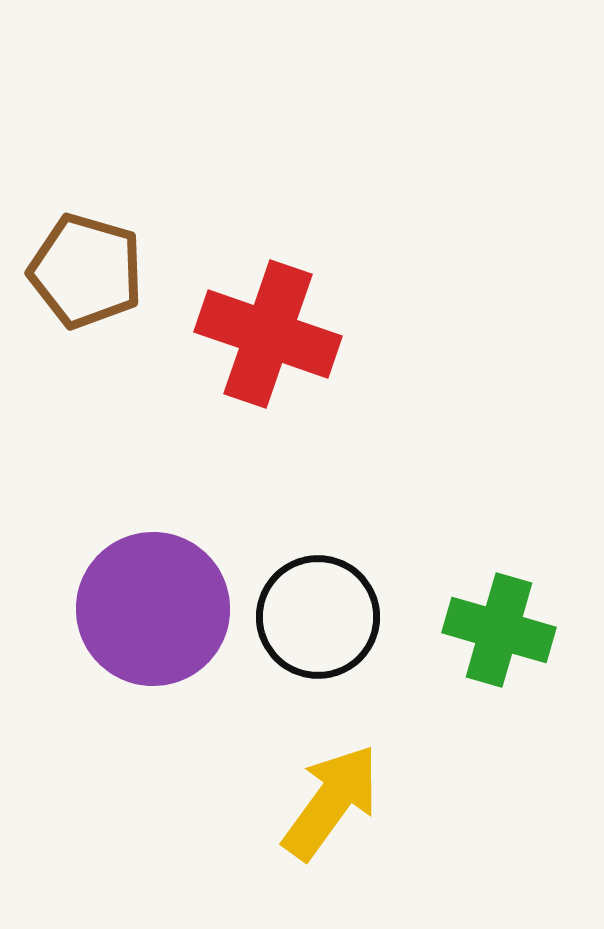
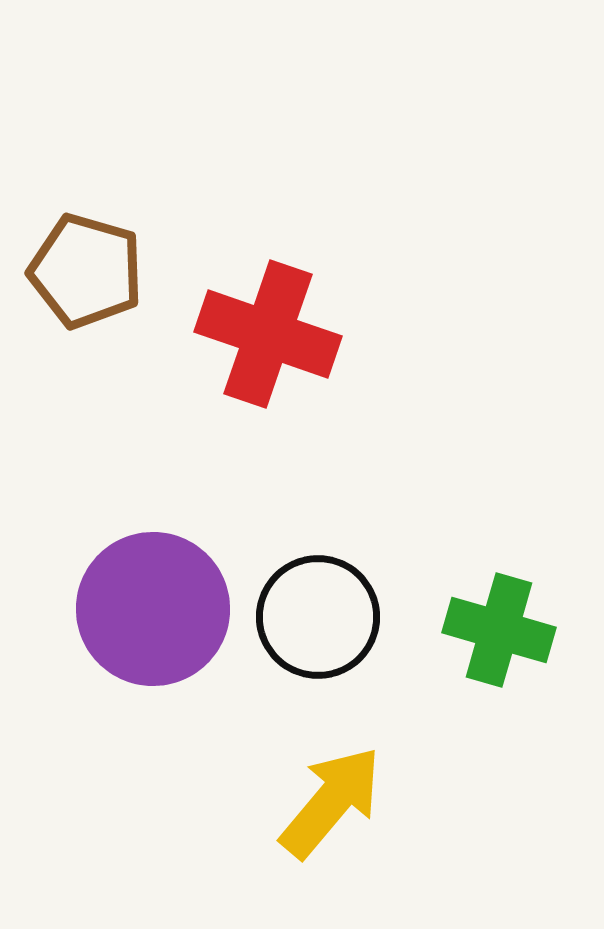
yellow arrow: rotated 4 degrees clockwise
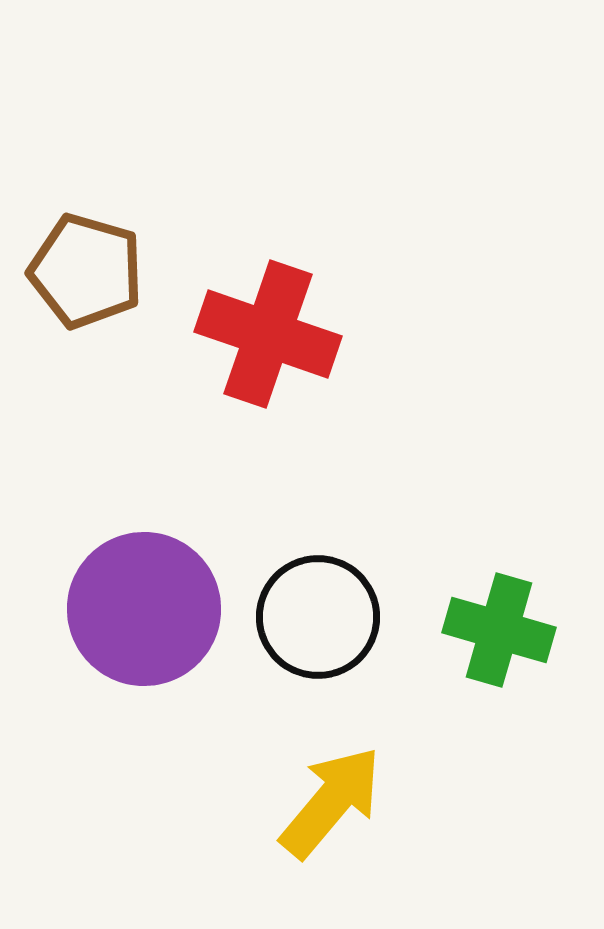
purple circle: moved 9 px left
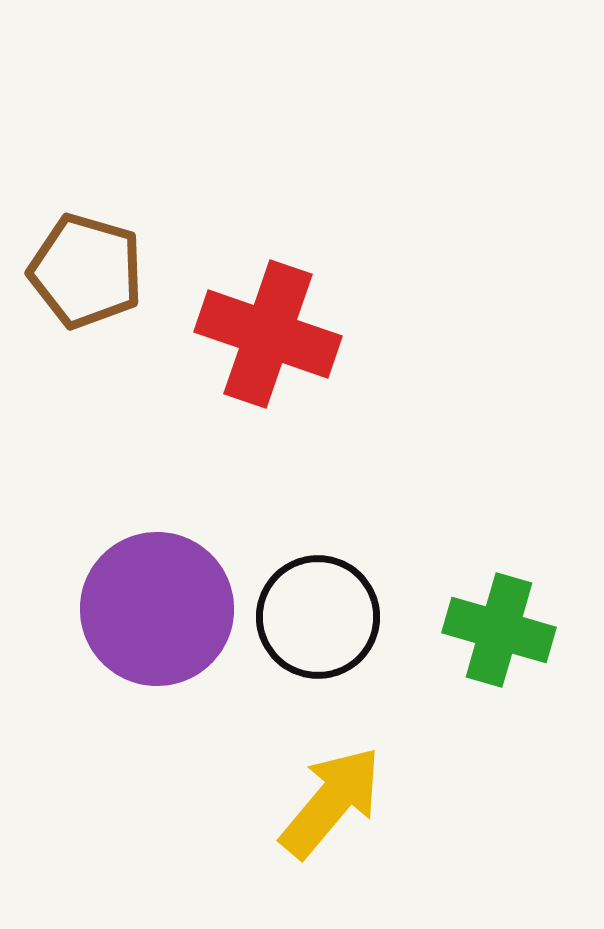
purple circle: moved 13 px right
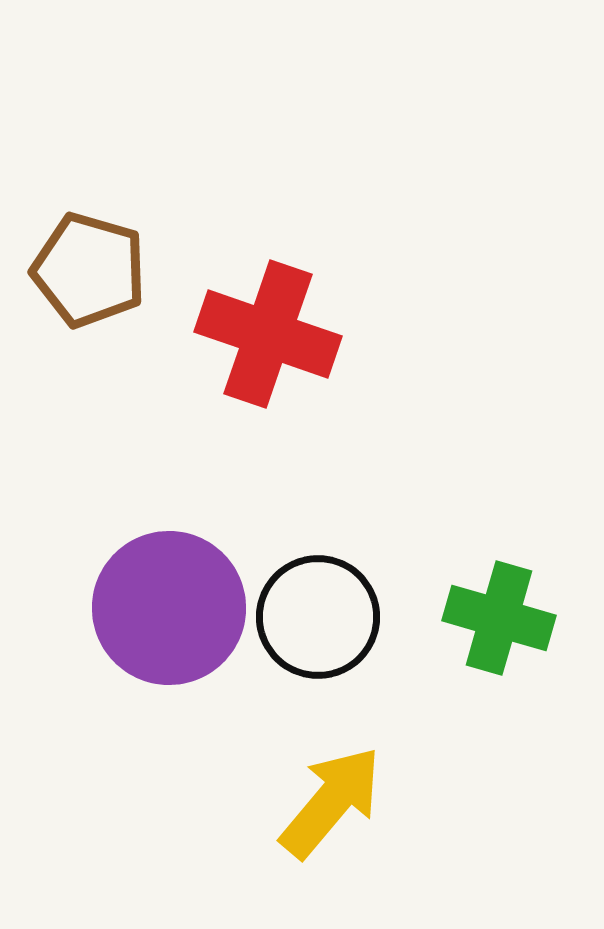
brown pentagon: moved 3 px right, 1 px up
purple circle: moved 12 px right, 1 px up
green cross: moved 12 px up
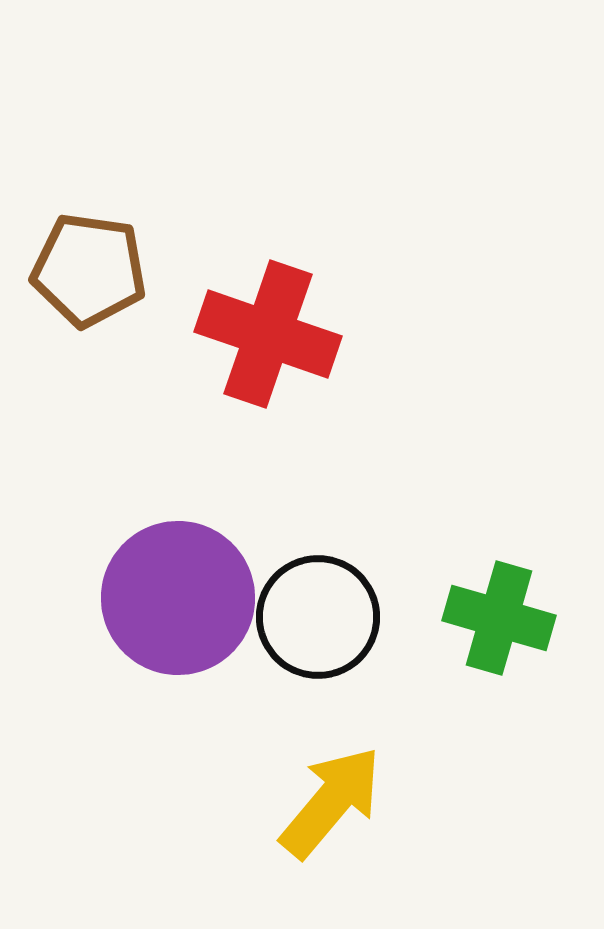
brown pentagon: rotated 8 degrees counterclockwise
purple circle: moved 9 px right, 10 px up
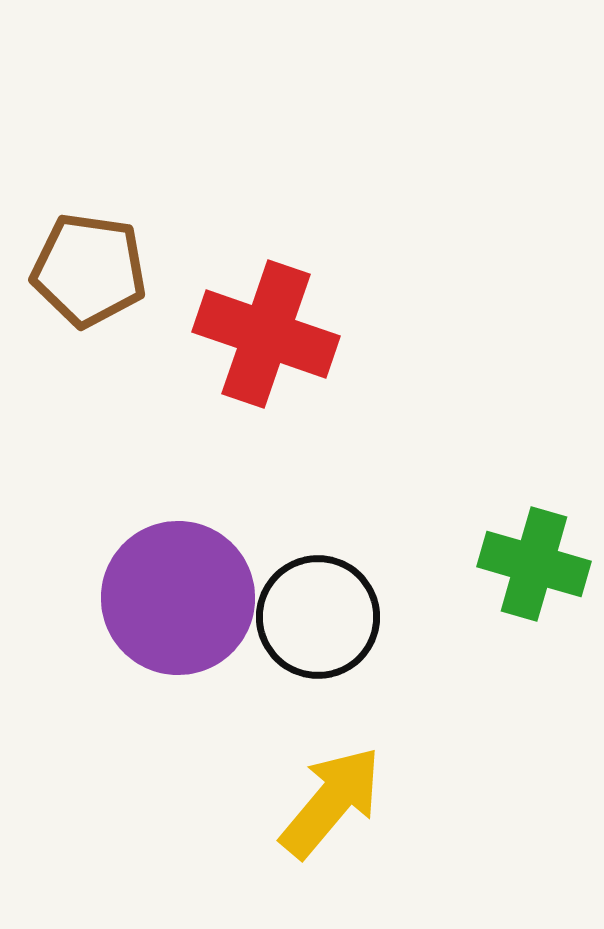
red cross: moved 2 px left
green cross: moved 35 px right, 54 px up
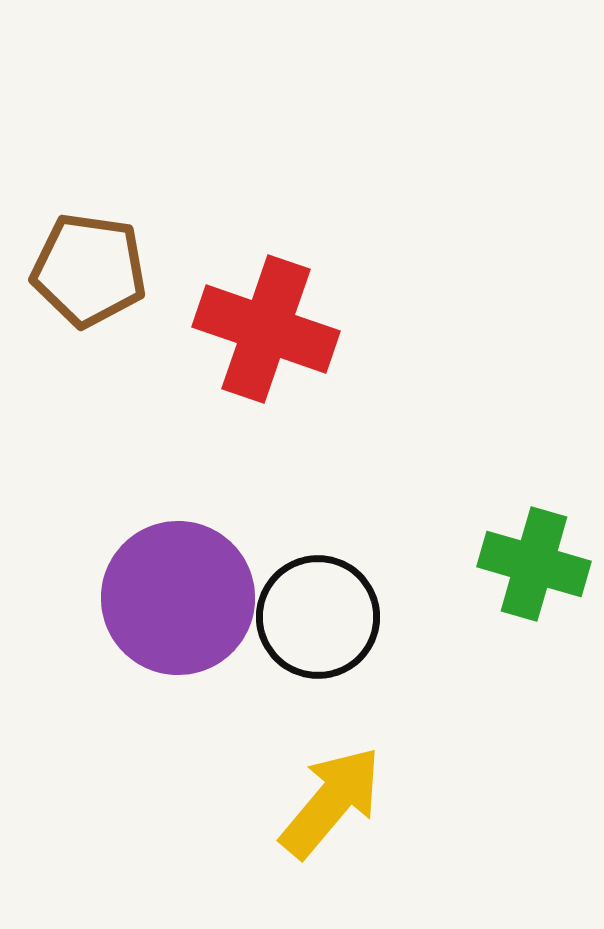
red cross: moved 5 px up
